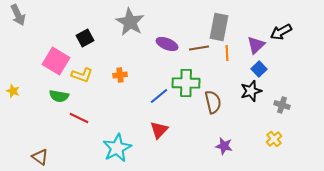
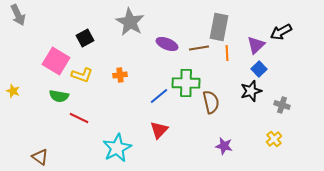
brown semicircle: moved 2 px left
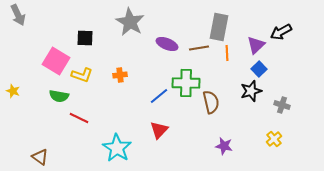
black square: rotated 30 degrees clockwise
cyan star: rotated 12 degrees counterclockwise
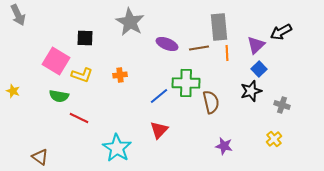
gray rectangle: rotated 16 degrees counterclockwise
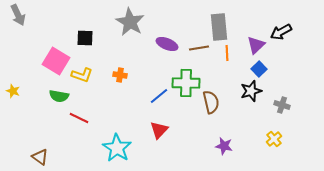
orange cross: rotated 16 degrees clockwise
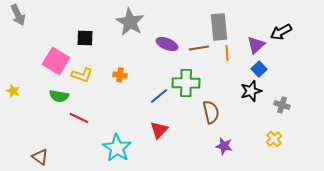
brown semicircle: moved 10 px down
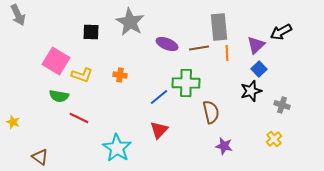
black square: moved 6 px right, 6 px up
yellow star: moved 31 px down
blue line: moved 1 px down
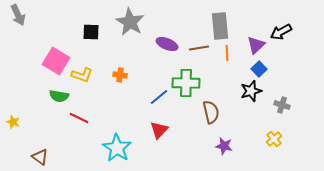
gray rectangle: moved 1 px right, 1 px up
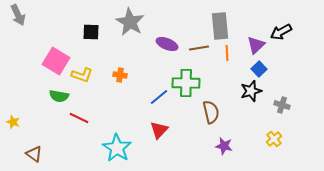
brown triangle: moved 6 px left, 3 px up
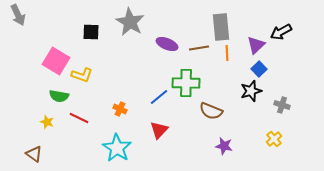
gray rectangle: moved 1 px right, 1 px down
orange cross: moved 34 px down; rotated 16 degrees clockwise
brown semicircle: moved 1 px up; rotated 125 degrees clockwise
yellow star: moved 34 px right
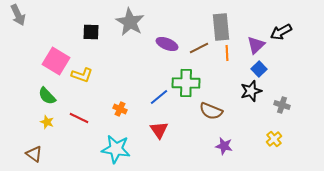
brown line: rotated 18 degrees counterclockwise
green semicircle: moved 12 px left; rotated 36 degrees clockwise
red triangle: rotated 18 degrees counterclockwise
cyan star: moved 1 px left, 1 px down; rotated 24 degrees counterclockwise
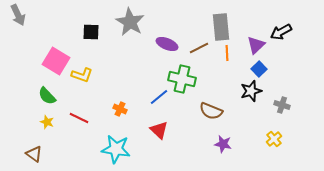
green cross: moved 4 px left, 4 px up; rotated 12 degrees clockwise
red triangle: rotated 12 degrees counterclockwise
purple star: moved 1 px left, 2 px up
